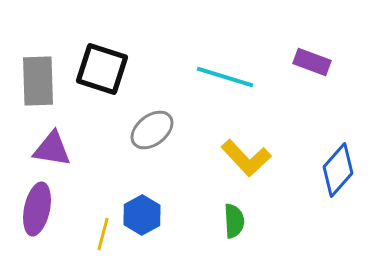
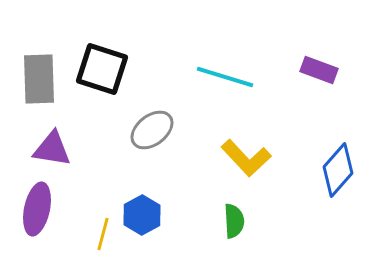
purple rectangle: moved 7 px right, 8 px down
gray rectangle: moved 1 px right, 2 px up
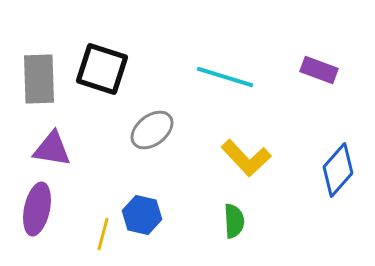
blue hexagon: rotated 18 degrees counterclockwise
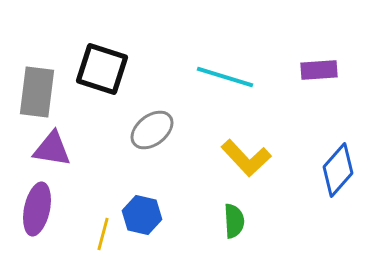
purple rectangle: rotated 24 degrees counterclockwise
gray rectangle: moved 2 px left, 13 px down; rotated 9 degrees clockwise
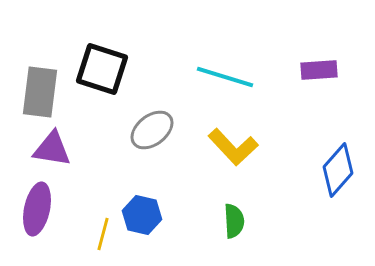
gray rectangle: moved 3 px right
yellow L-shape: moved 13 px left, 11 px up
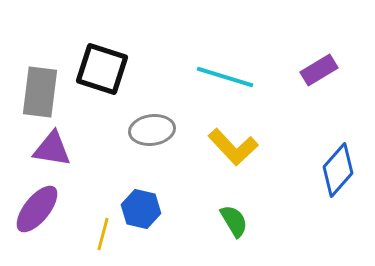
purple rectangle: rotated 27 degrees counterclockwise
gray ellipse: rotated 30 degrees clockwise
purple ellipse: rotated 27 degrees clockwise
blue hexagon: moved 1 px left, 6 px up
green semicircle: rotated 28 degrees counterclockwise
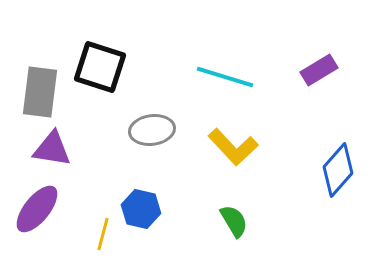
black square: moved 2 px left, 2 px up
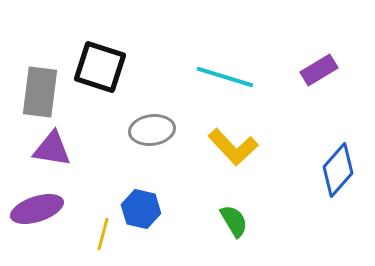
purple ellipse: rotated 33 degrees clockwise
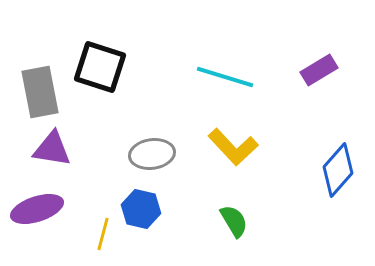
gray rectangle: rotated 18 degrees counterclockwise
gray ellipse: moved 24 px down
